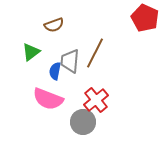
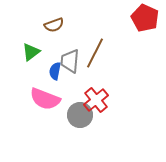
pink semicircle: moved 3 px left
gray circle: moved 3 px left, 7 px up
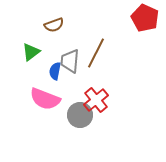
brown line: moved 1 px right
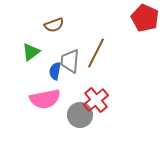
pink semicircle: rotated 32 degrees counterclockwise
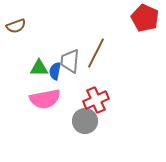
brown semicircle: moved 38 px left, 1 px down
green triangle: moved 8 px right, 16 px down; rotated 36 degrees clockwise
red cross: rotated 15 degrees clockwise
gray circle: moved 5 px right, 6 px down
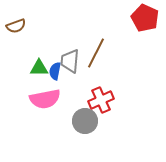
red cross: moved 5 px right
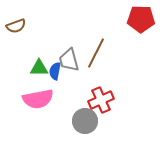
red pentagon: moved 4 px left, 1 px down; rotated 24 degrees counterclockwise
gray trapezoid: moved 1 px left, 1 px up; rotated 20 degrees counterclockwise
pink semicircle: moved 7 px left
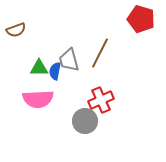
red pentagon: rotated 16 degrees clockwise
brown semicircle: moved 4 px down
brown line: moved 4 px right
pink semicircle: rotated 8 degrees clockwise
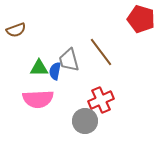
brown line: moved 1 px right, 1 px up; rotated 64 degrees counterclockwise
